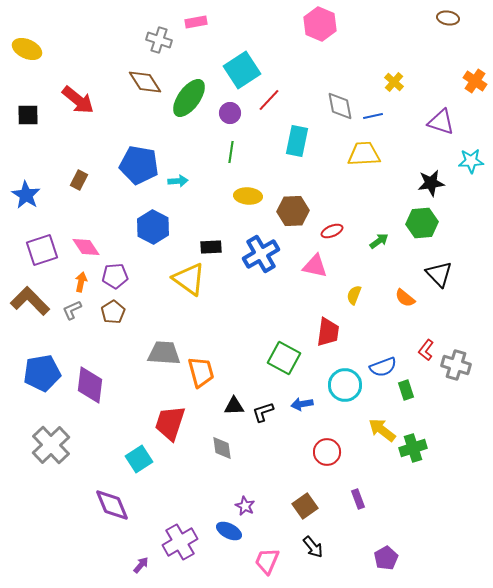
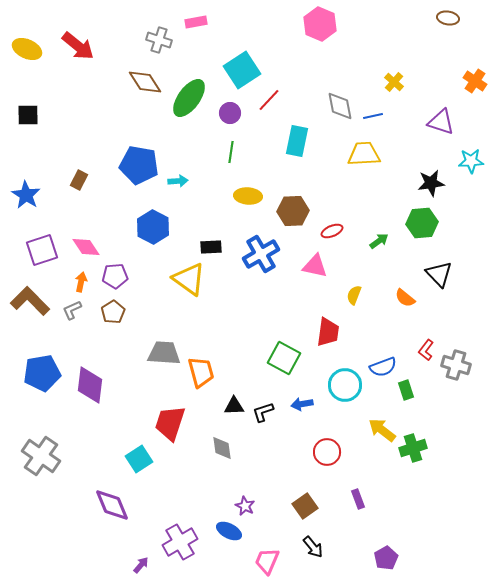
red arrow at (78, 100): moved 54 px up
gray cross at (51, 445): moved 10 px left, 11 px down; rotated 12 degrees counterclockwise
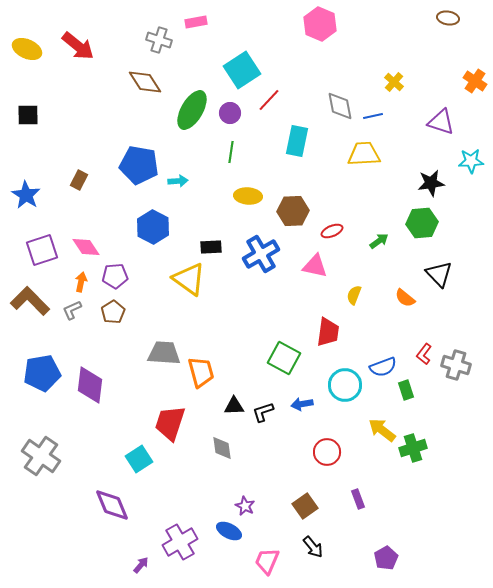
green ellipse at (189, 98): moved 3 px right, 12 px down; rotated 6 degrees counterclockwise
red L-shape at (426, 350): moved 2 px left, 4 px down
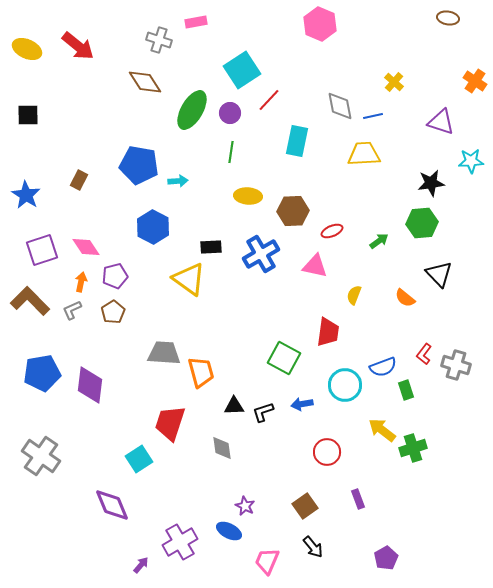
purple pentagon at (115, 276): rotated 10 degrees counterclockwise
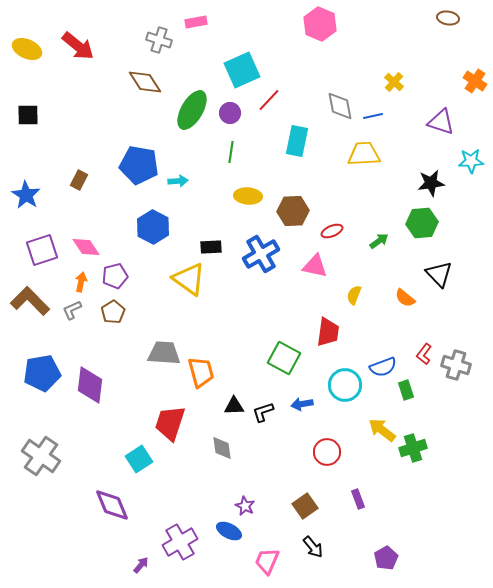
cyan square at (242, 70): rotated 9 degrees clockwise
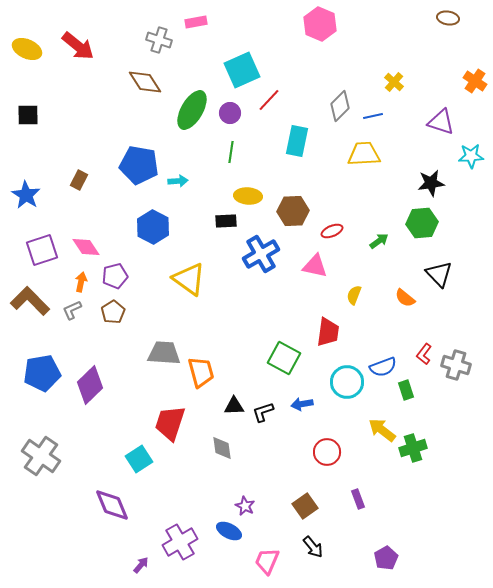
gray diamond at (340, 106): rotated 56 degrees clockwise
cyan star at (471, 161): moved 5 px up
black rectangle at (211, 247): moved 15 px right, 26 px up
purple diamond at (90, 385): rotated 39 degrees clockwise
cyan circle at (345, 385): moved 2 px right, 3 px up
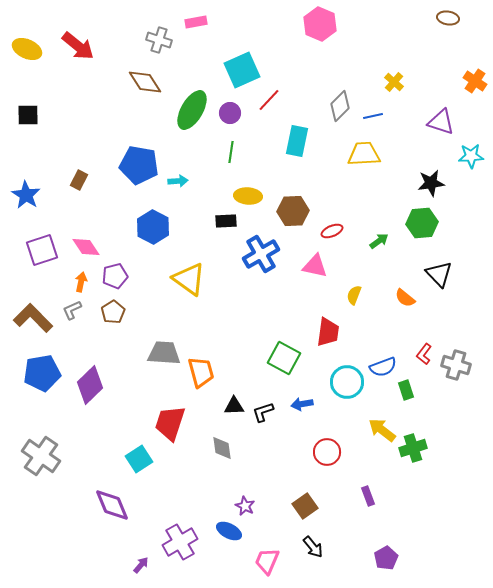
brown L-shape at (30, 301): moved 3 px right, 17 px down
purple rectangle at (358, 499): moved 10 px right, 3 px up
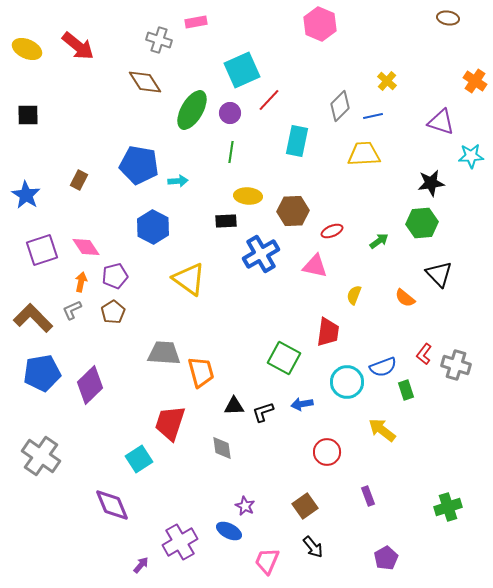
yellow cross at (394, 82): moved 7 px left, 1 px up
green cross at (413, 448): moved 35 px right, 59 px down
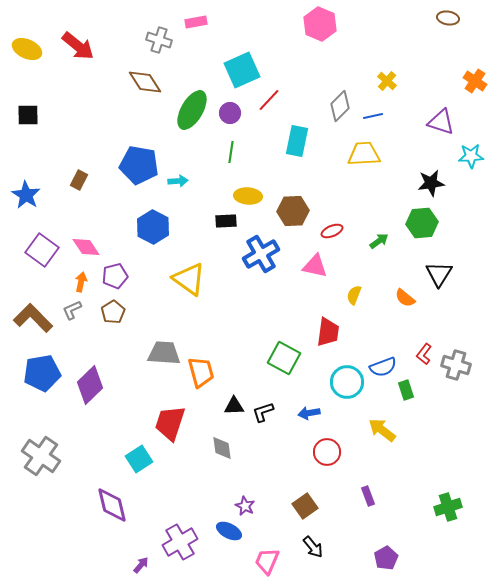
purple square at (42, 250): rotated 36 degrees counterclockwise
black triangle at (439, 274): rotated 16 degrees clockwise
blue arrow at (302, 404): moved 7 px right, 9 px down
purple diamond at (112, 505): rotated 9 degrees clockwise
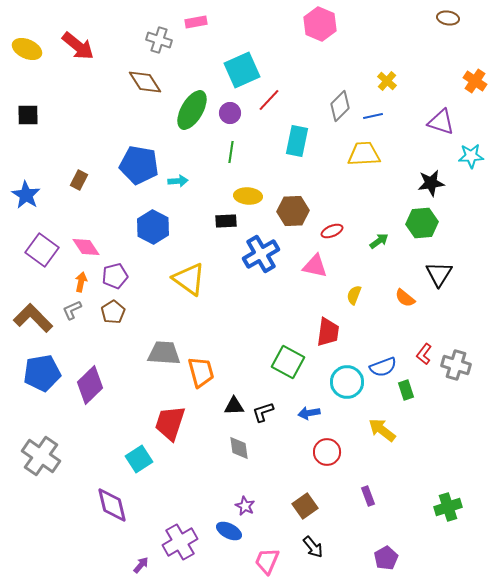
green square at (284, 358): moved 4 px right, 4 px down
gray diamond at (222, 448): moved 17 px right
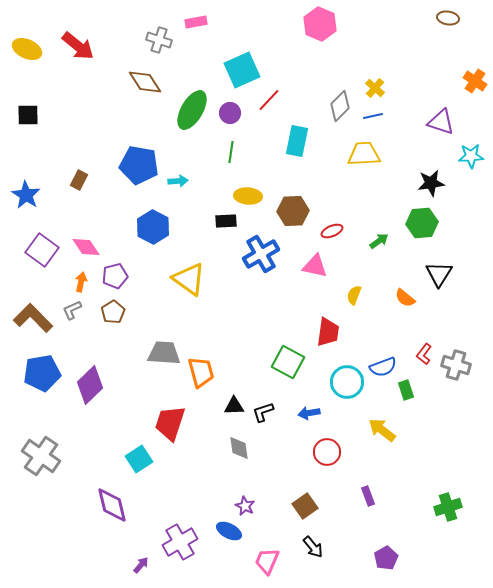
yellow cross at (387, 81): moved 12 px left, 7 px down
